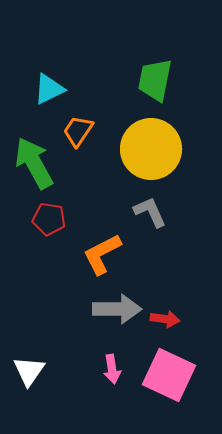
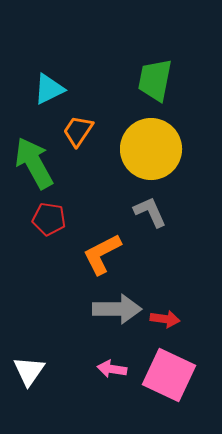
pink arrow: rotated 108 degrees clockwise
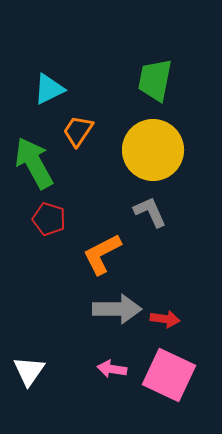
yellow circle: moved 2 px right, 1 px down
red pentagon: rotated 8 degrees clockwise
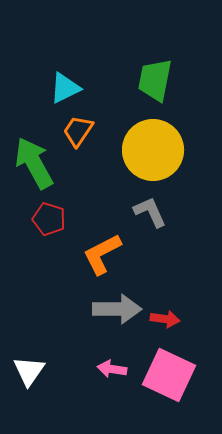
cyan triangle: moved 16 px right, 1 px up
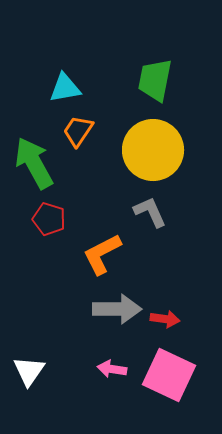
cyan triangle: rotated 16 degrees clockwise
